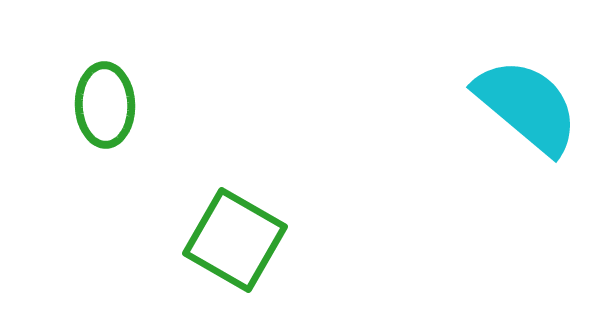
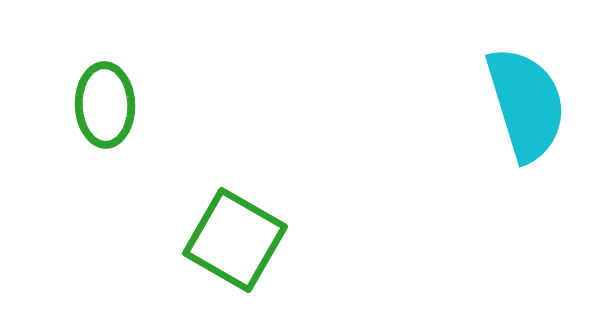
cyan semicircle: moved 1 px left, 2 px up; rotated 33 degrees clockwise
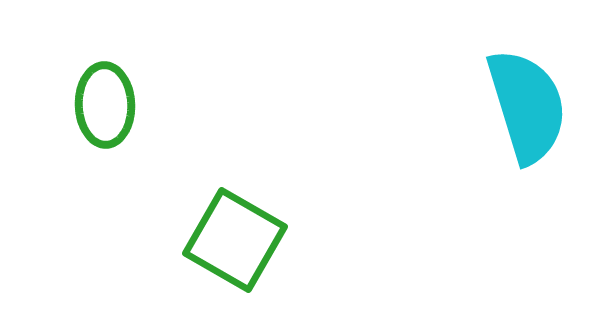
cyan semicircle: moved 1 px right, 2 px down
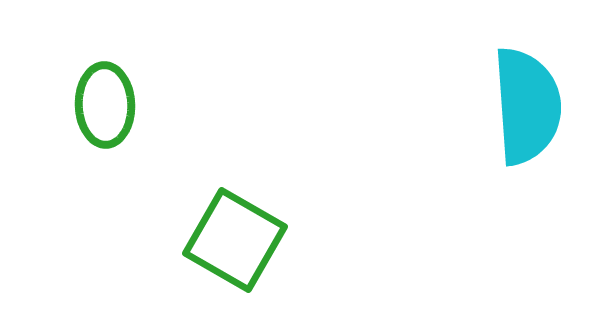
cyan semicircle: rotated 13 degrees clockwise
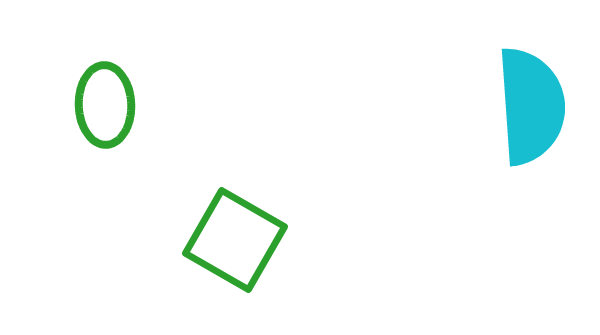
cyan semicircle: moved 4 px right
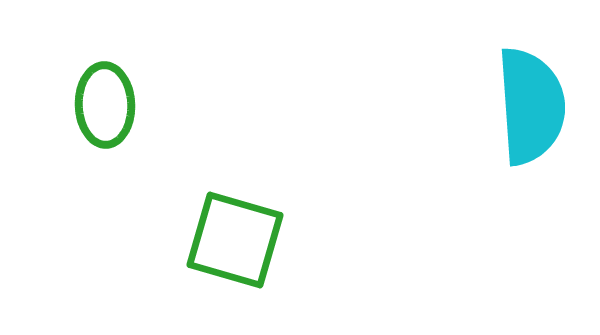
green square: rotated 14 degrees counterclockwise
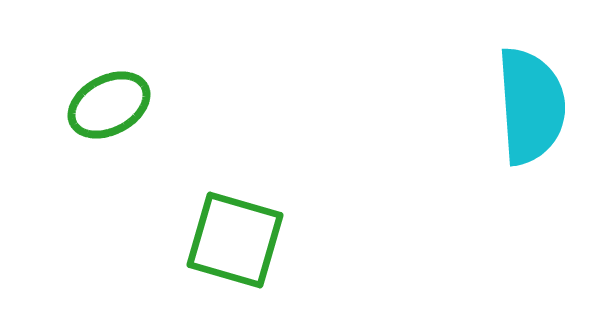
green ellipse: moved 4 px right; rotated 64 degrees clockwise
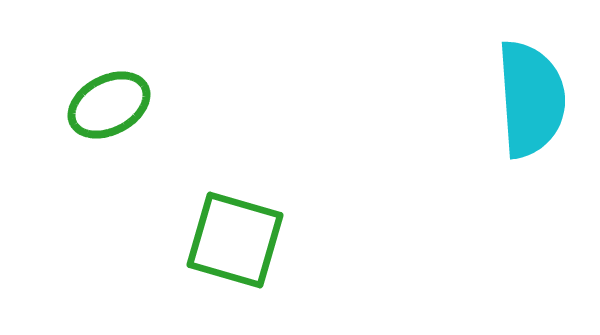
cyan semicircle: moved 7 px up
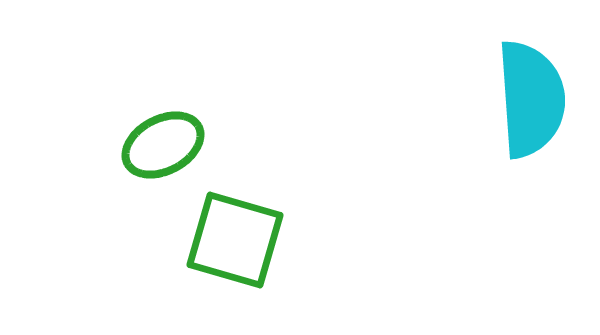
green ellipse: moved 54 px right, 40 px down
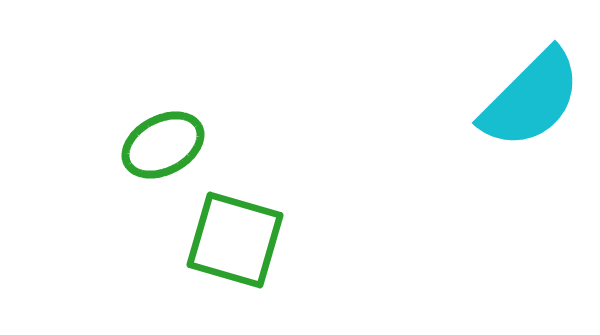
cyan semicircle: rotated 49 degrees clockwise
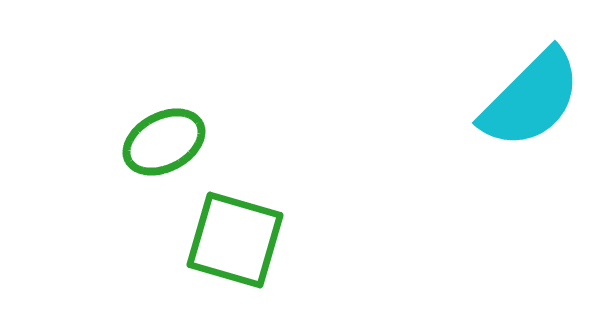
green ellipse: moved 1 px right, 3 px up
